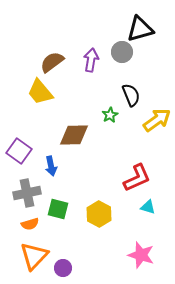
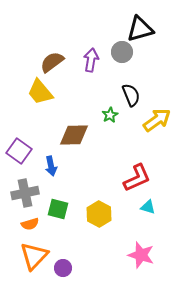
gray cross: moved 2 px left
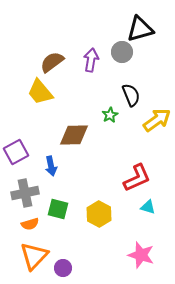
purple square: moved 3 px left, 1 px down; rotated 25 degrees clockwise
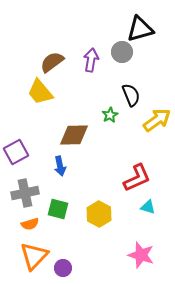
blue arrow: moved 9 px right
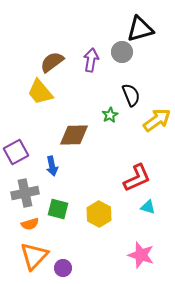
blue arrow: moved 8 px left
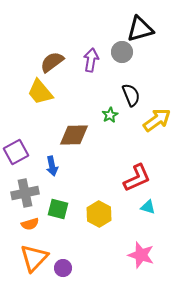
orange triangle: moved 2 px down
